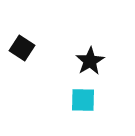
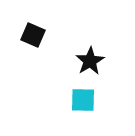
black square: moved 11 px right, 13 px up; rotated 10 degrees counterclockwise
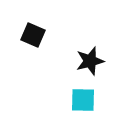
black star: rotated 16 degrees clockwise
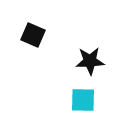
black star: rotated 12 degrees clockwise
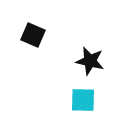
black star: rotated 16 degrees clockwise
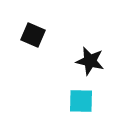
cyan square: moved 2 px left, 1 px down
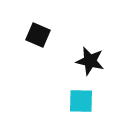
black square: moved 5 px right
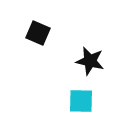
black square: moved 2 px up
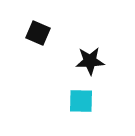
black star: rotated 16 degrees counterclockwise
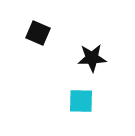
black star: moved 2 px right, 3 px up
